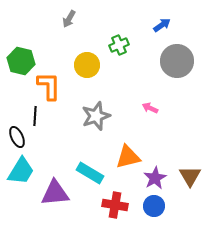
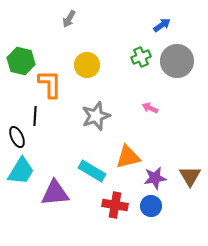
green cross: moved 22 px right, 12 px down
orange L-shape: moved 1 px right, 2 px up
cyan rectangle: moved 2 px right, 2 px up
purple star: rotated 20 degrees clockwise
blue circle: moved 3 px left
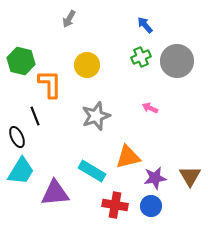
blue arrow: moved 17 px left; rotated 96 degrees counterclockwise
black line: rotated 24 degrees counterclockwise
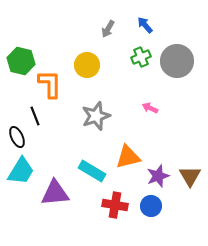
gray arrow: moved 39 px right, 10 px down
purple star: moved 3 px right, 2 px up; rotated 10 degrees counterclockwise
